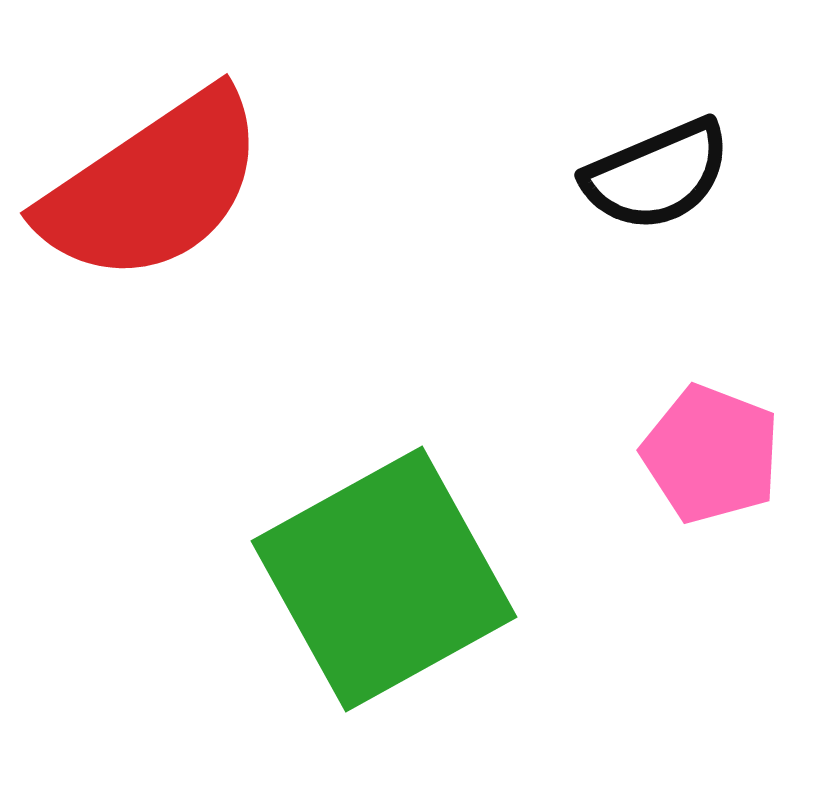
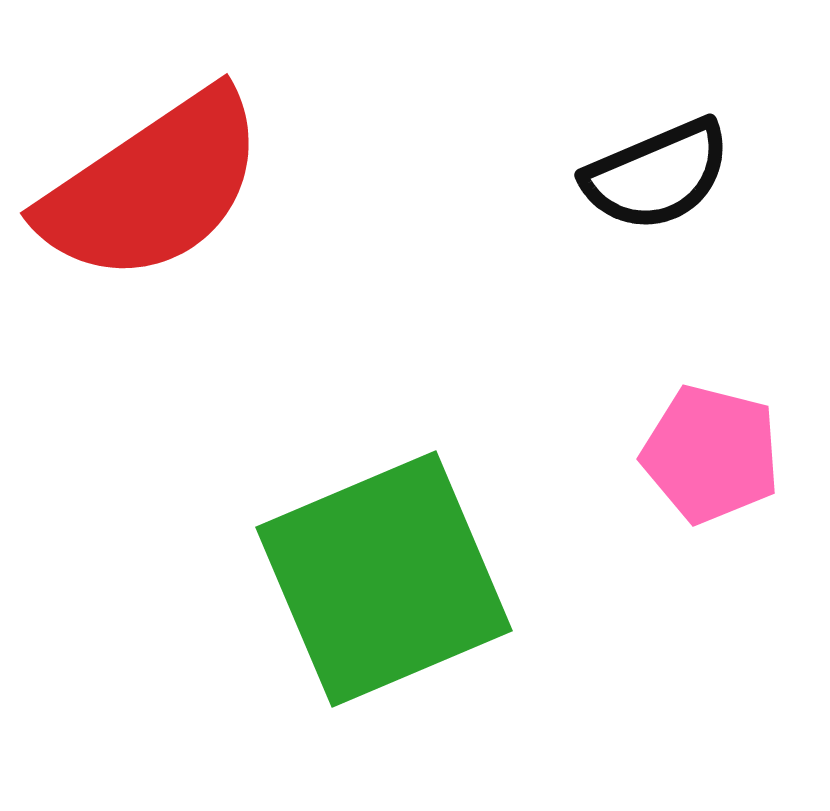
pink pentagon: rotated 7 degrees counterclockwise
green square: rotated 6 degrees clockwise
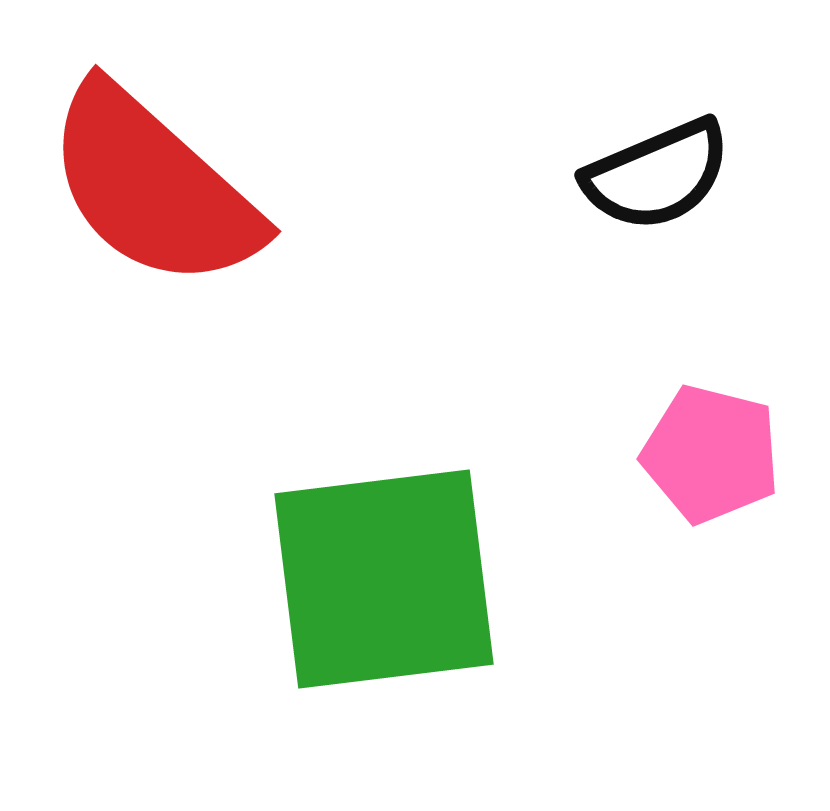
red semicircle: rotated 76 degrees clockwise
green square: rotated 16 degrees clockwise
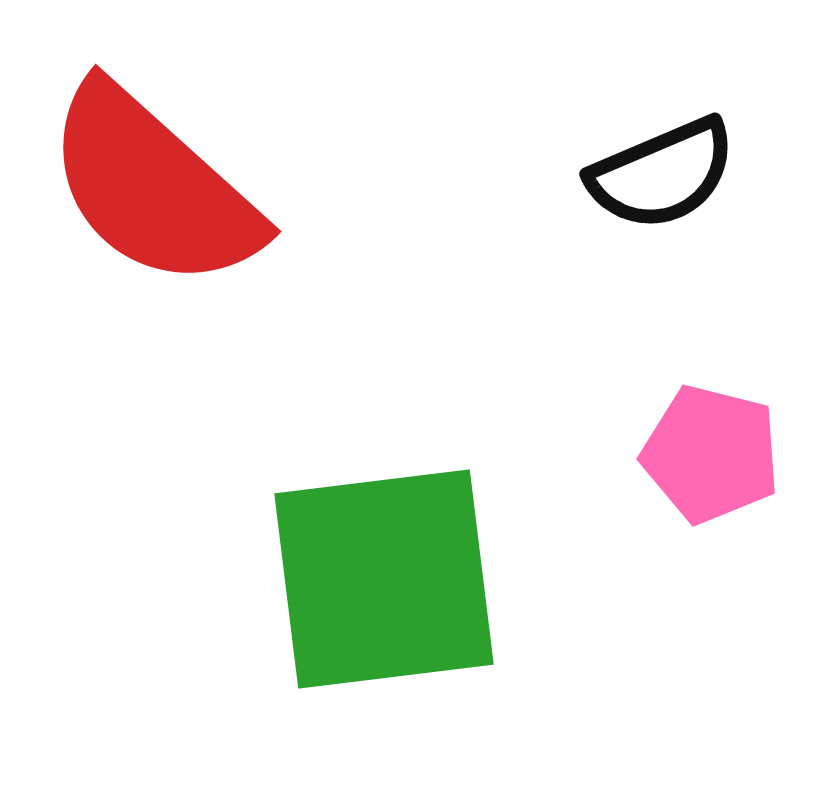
black semicircle: moved 5 px right, 1 px up
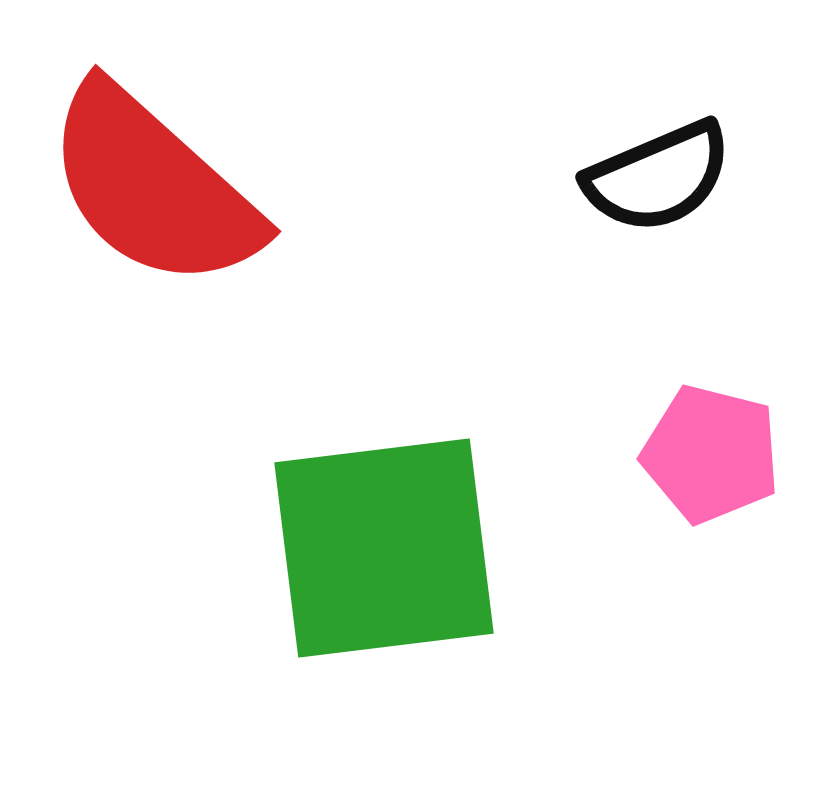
black semicircle: moved 4 px left, 3 px down
green square: moved 31 px up
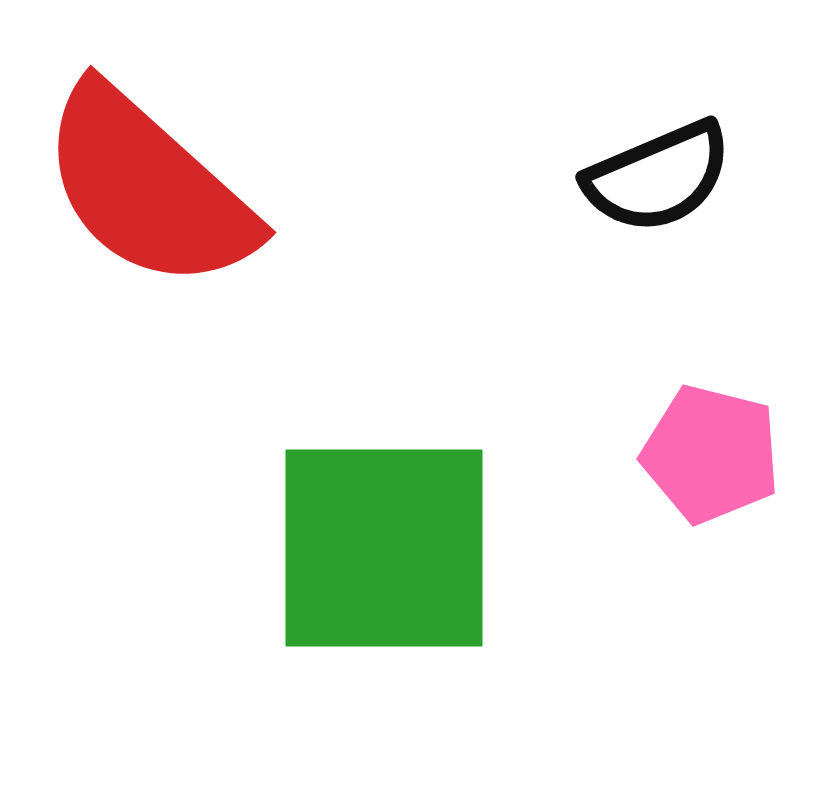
red semicircle: moved 5 px left, 1 px down
green square: rotated 7 degrees clockwise
